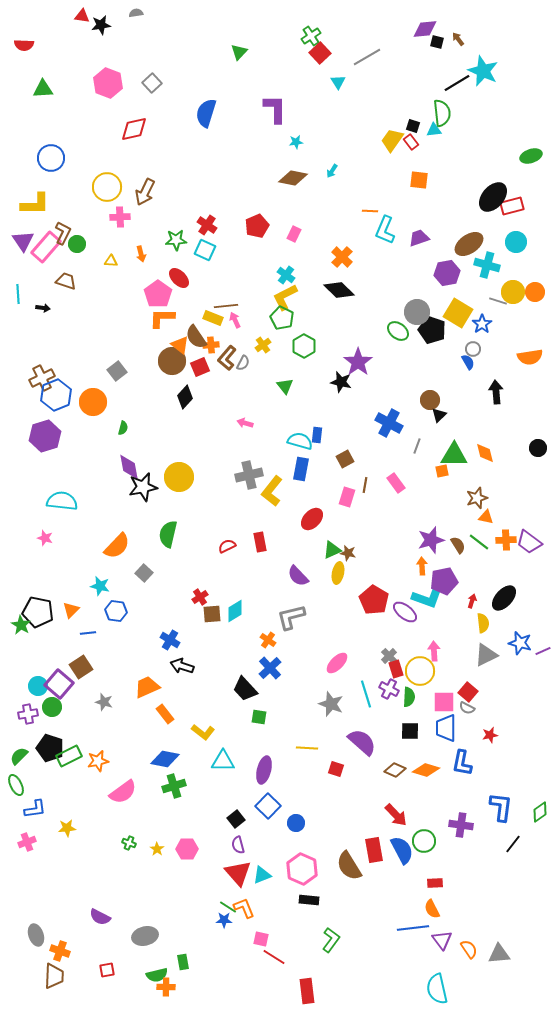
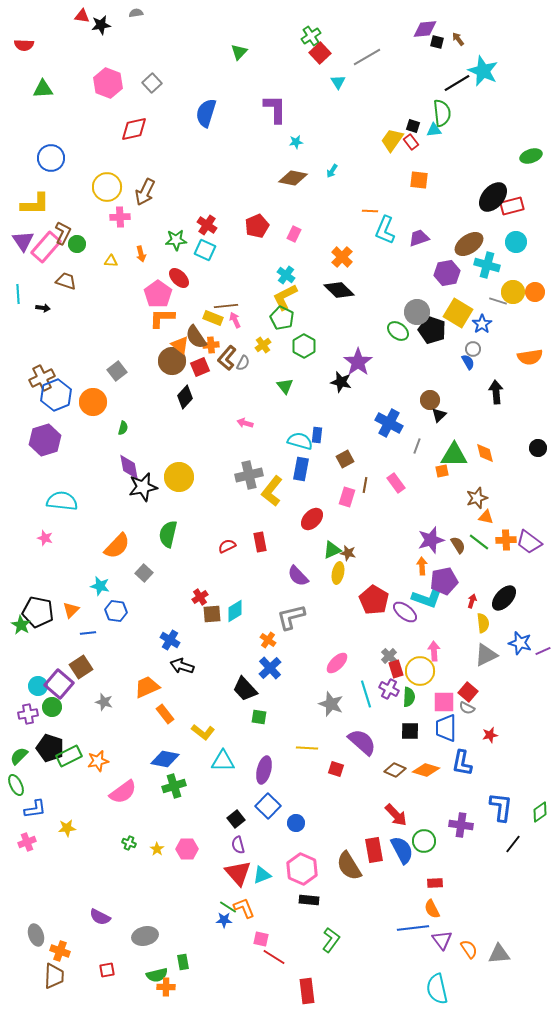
purple hexagon at (45, 436): moved 4 px down
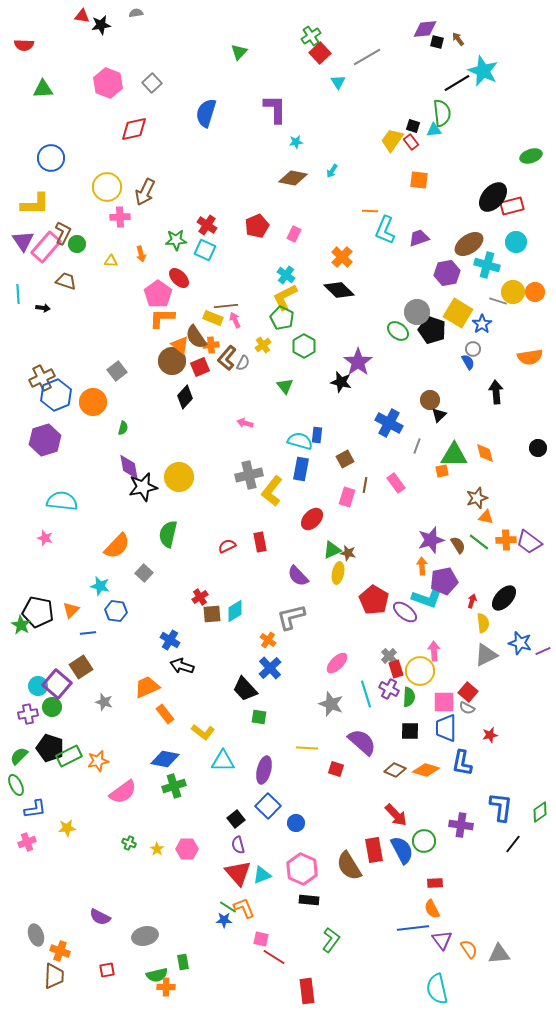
purple square at (59, 684): moved 2 px left
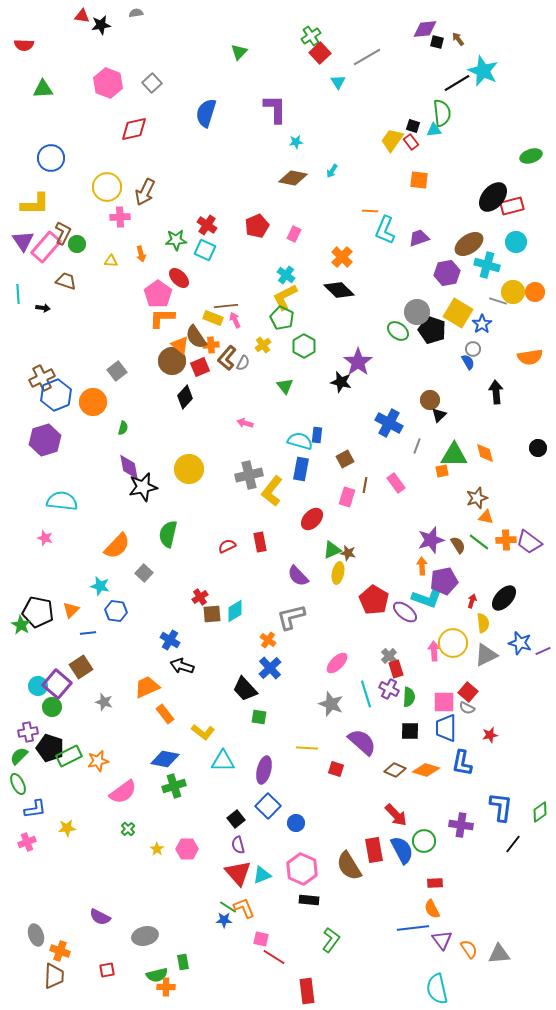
yellow circle at (179, 477): moved 10 px right, 8 px up
yellow circle at (420, 671): moved 33 px right, 28 px up
purple cross at (28, 714): moved 18 px down
green ellipse at (16, 785): moved 2 px right, 1 px up
green cross at (129, 843): moved 1 px left, 14 px up; rotated 24 degrees clockwise
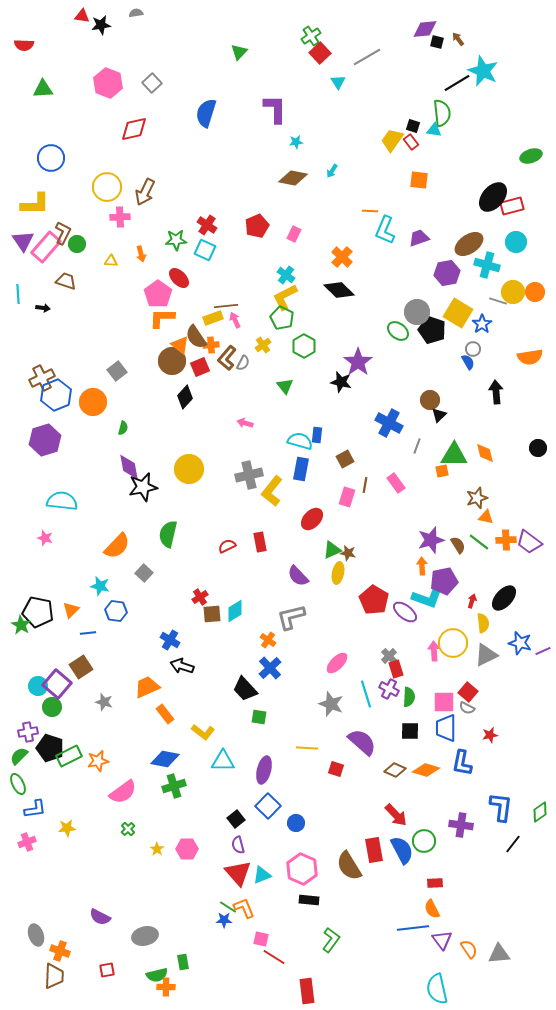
cyan triangle at (434, 130): rotated 14 degrees clockwise
yellow rectangle at (213, 318): rotated 42 degrees counterclockwise
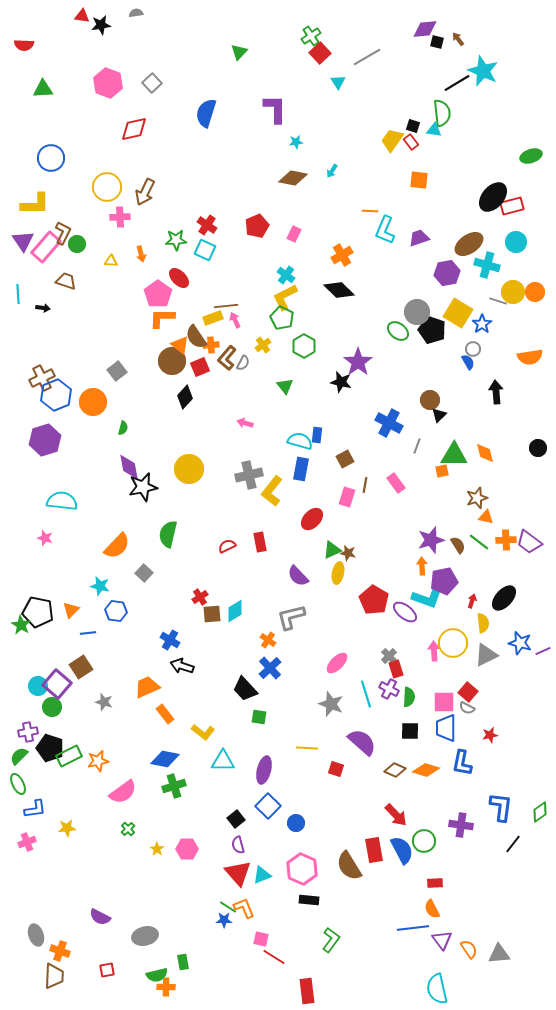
orange cross at (342, 257): moved 2 px up; rotated 15 degrees clockwise
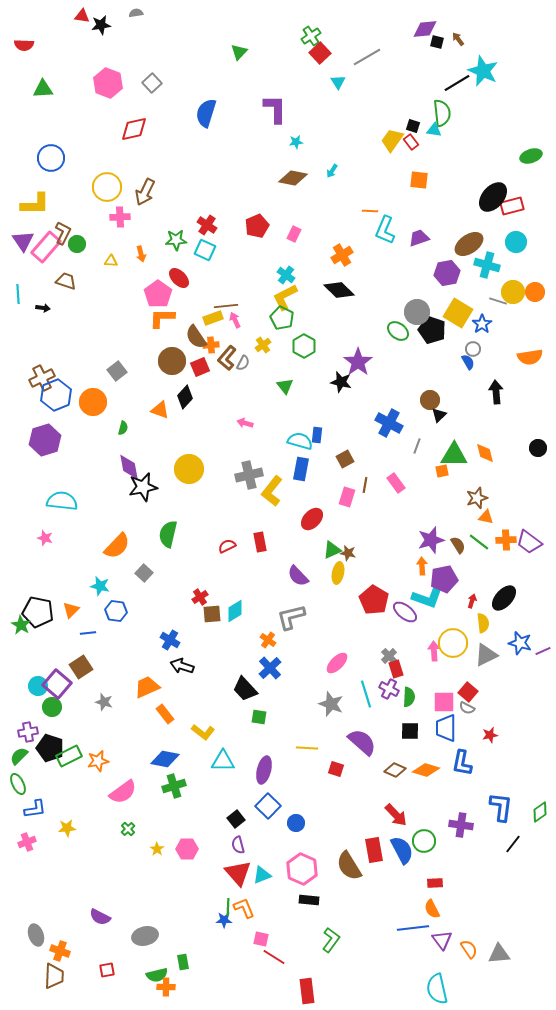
orange triangle at (180, 345): moved 20 px left, 65 px down; rotated 18 degrees counterclockwise
purple pentagon at (444, 581): moved 2 px up
green line at (228, 907): rotated 60 degrees clockwise
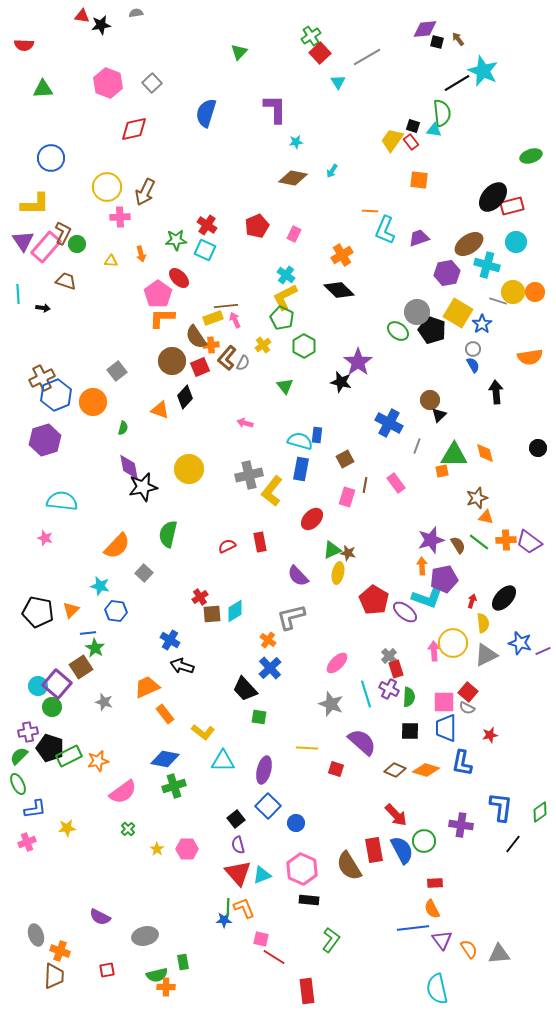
blue semicircle at (468, 362): moved 5 px right, 3 px down
green star at (21, 625): moved 74 px right, 23 px down
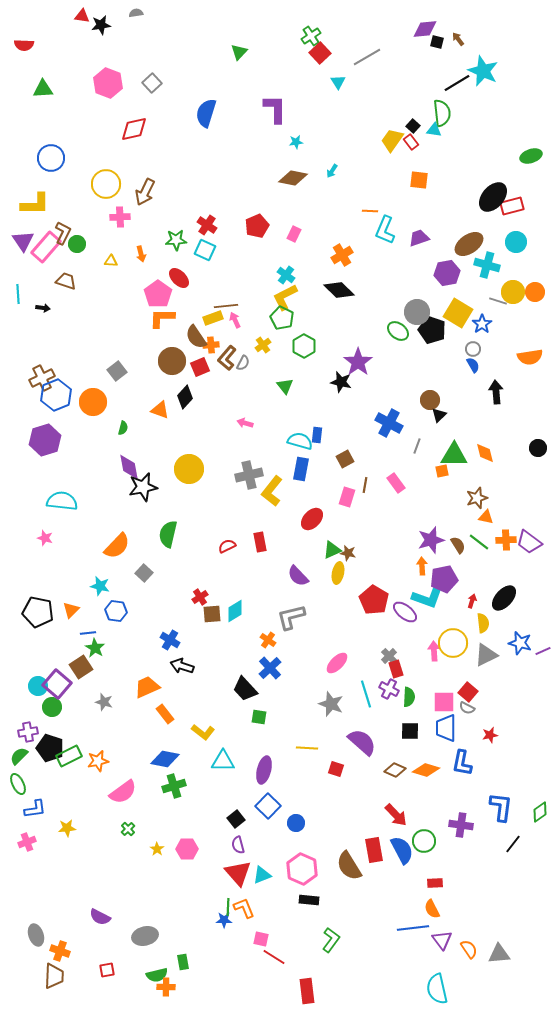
black square at (413, 126): rotated 24 degrees clockwise
yellow circle at (107, 187): moved 1 px left, 3 px up
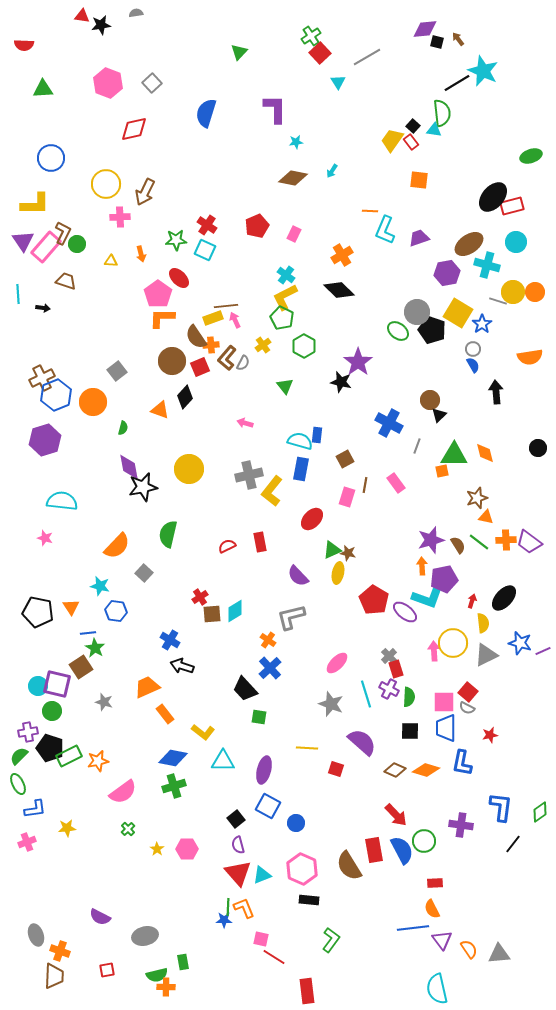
orange triangle at (71, 610): moved 3 px up; rotated 18 degrees counterclockwise
purple square at (57, 684): rotated 28 degrees counterclockwise
green circle at (52, 707): moved 4 px down
blue diamond at (165, 759): moved 8 px right, 1 px up
blue square at (268, 806): rotated 15 degrees counterclockwise
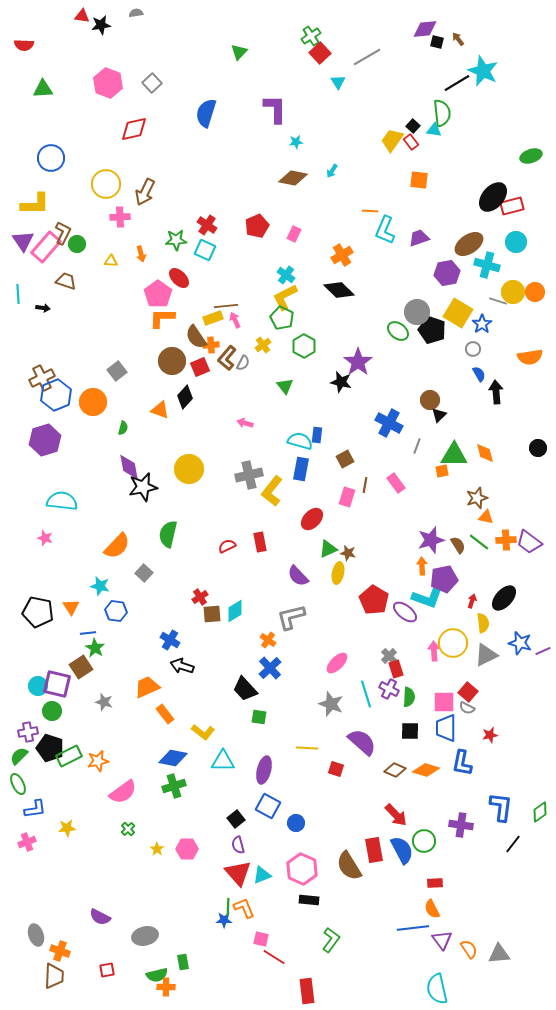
blue semicircle at (473, 365): moved 6 px right, 9 px down
green triangle at (332, 550): moved 4 px left, 1 px up
